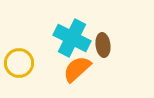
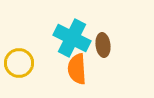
orange semicircle: rotated 52 degrees counterclockwise
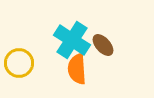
cyan cross: moved 2 px down; rotated 6 degrees clockwise
brown ellipse: rotated 35 degrees counterclockwise
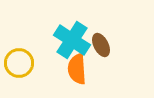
brown ellipse: moved 2 px left; rotated 15 degrees clockwise
